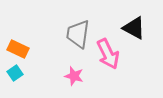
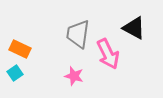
orange rectangle: moved 2 px right
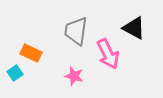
gray trapezoid: moved 2 px left, 3 px up
orange rectangle: moved 11 px right, 4 px down
